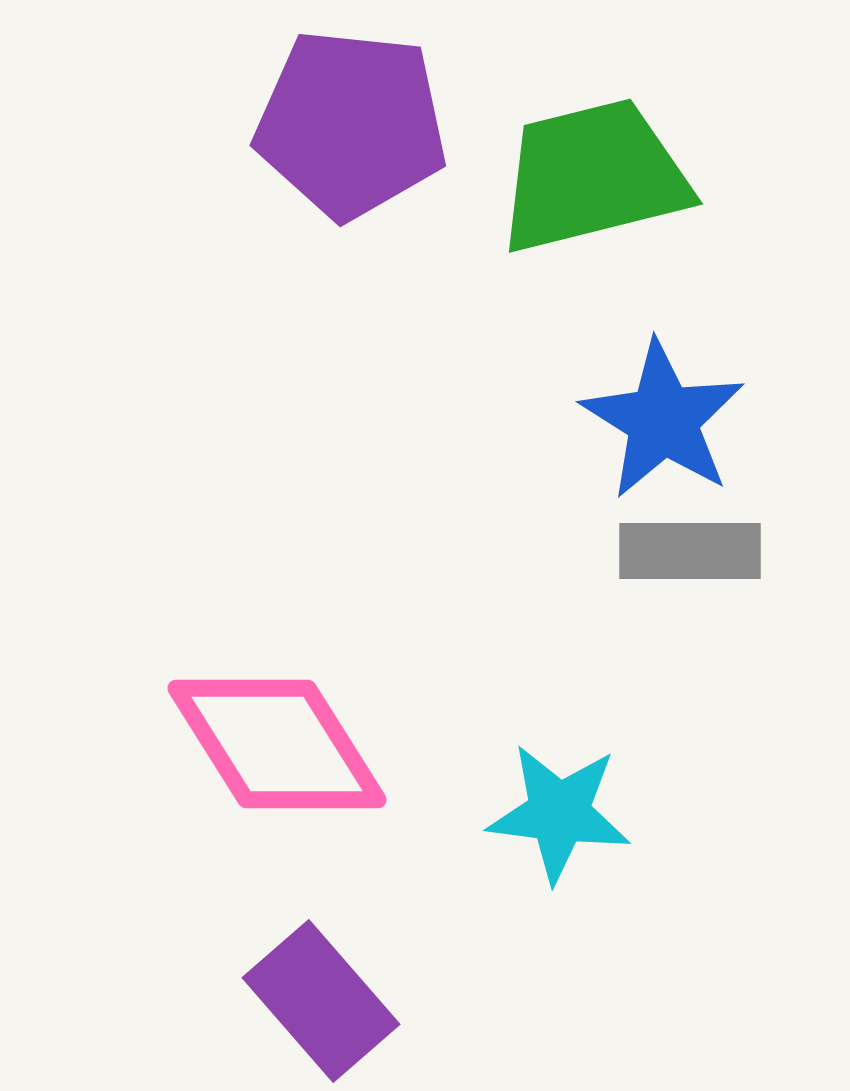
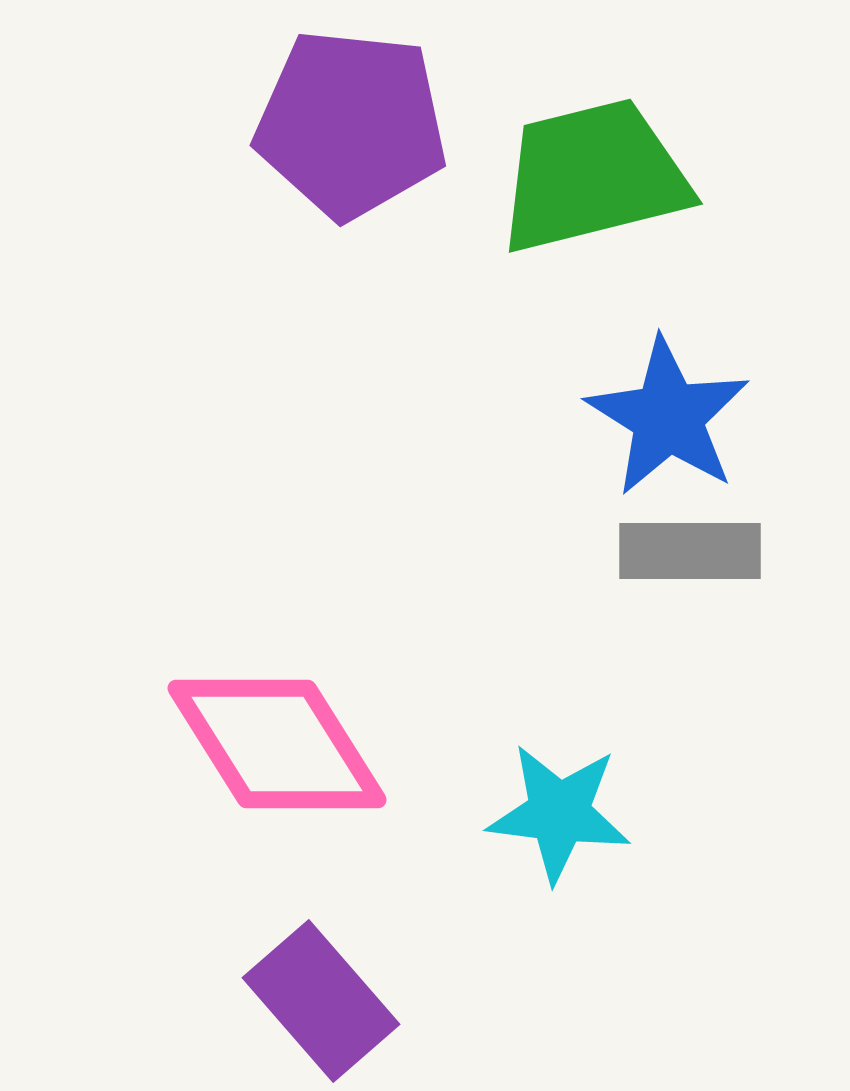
blue star: moved 5 px right, 3 px up
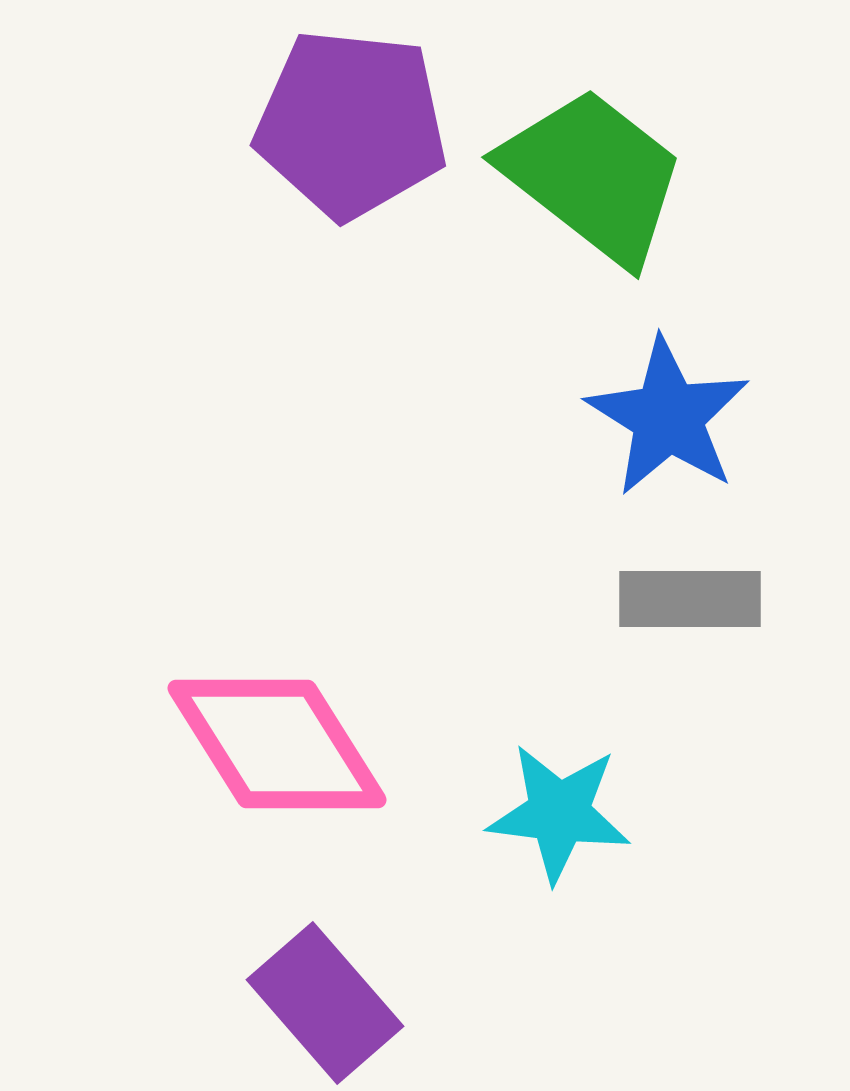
green trapezoid: rotated 52 degrees clockwise
gray rectangle: moved 48 px down
purple rectangle: moved 4 px right, 2 px down
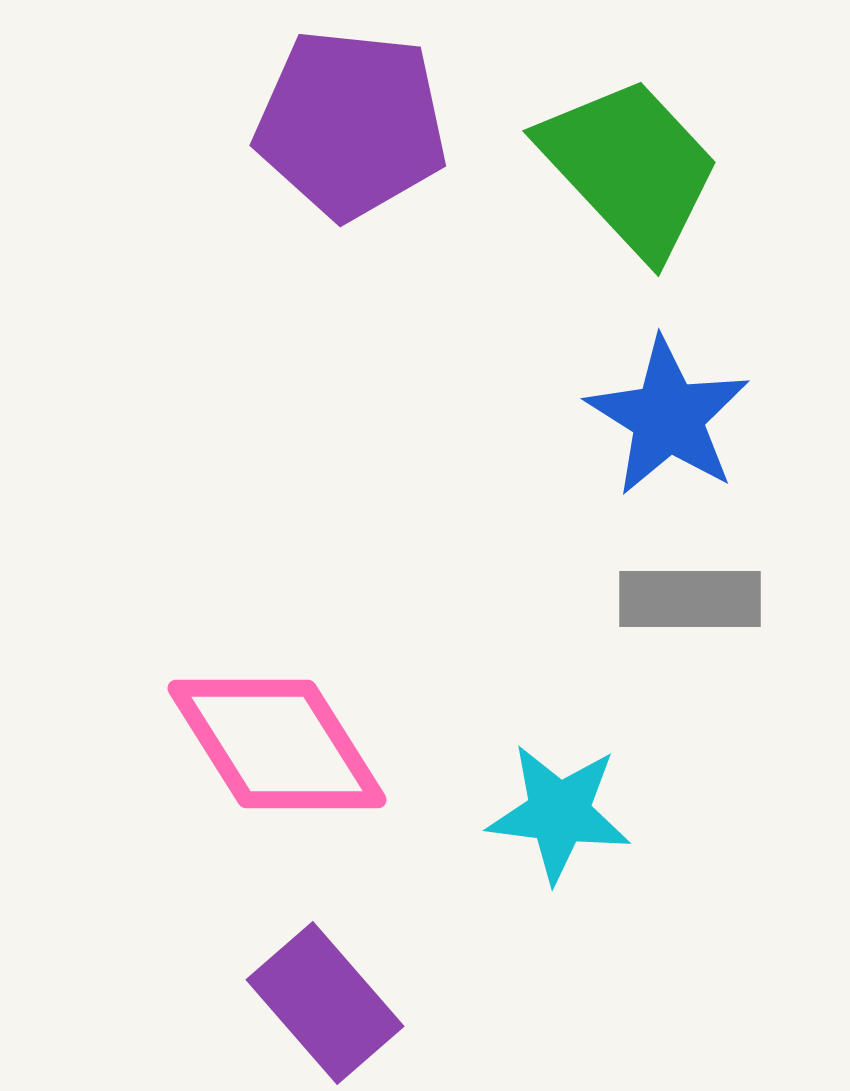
green trapezoid: moved 37 px right, 9 px up; rotated 9 degrees clockwise
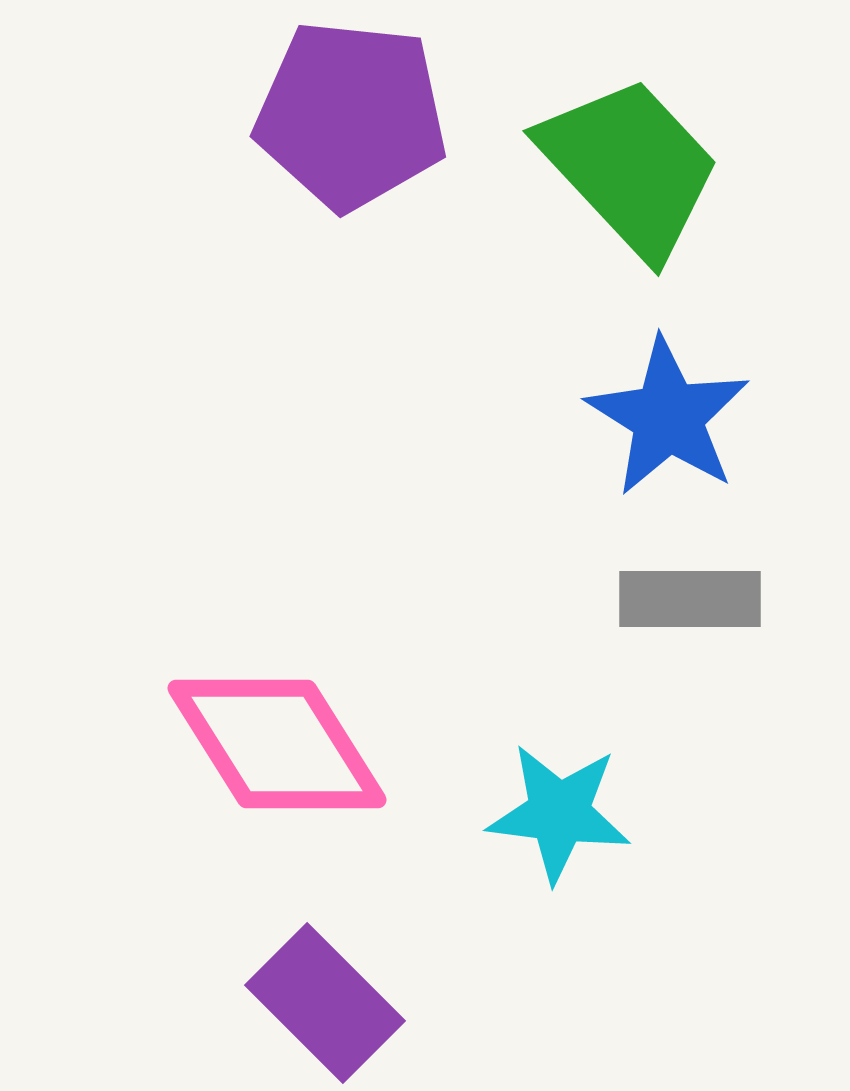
purple pentagon: moved 9 px up
purple rectangle: rotated 4 degrees counterclockwise
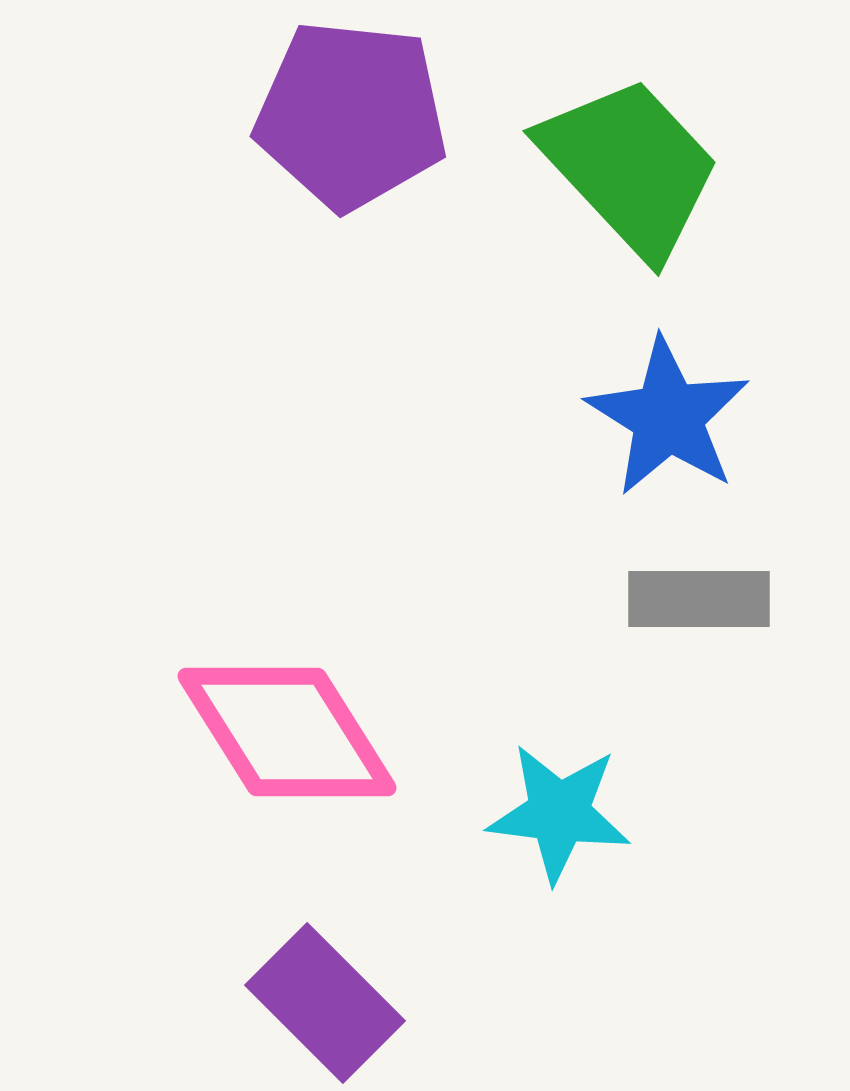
gray rectangle: moved 9 px right
pink diamond: moved 10 px right, 12 px up
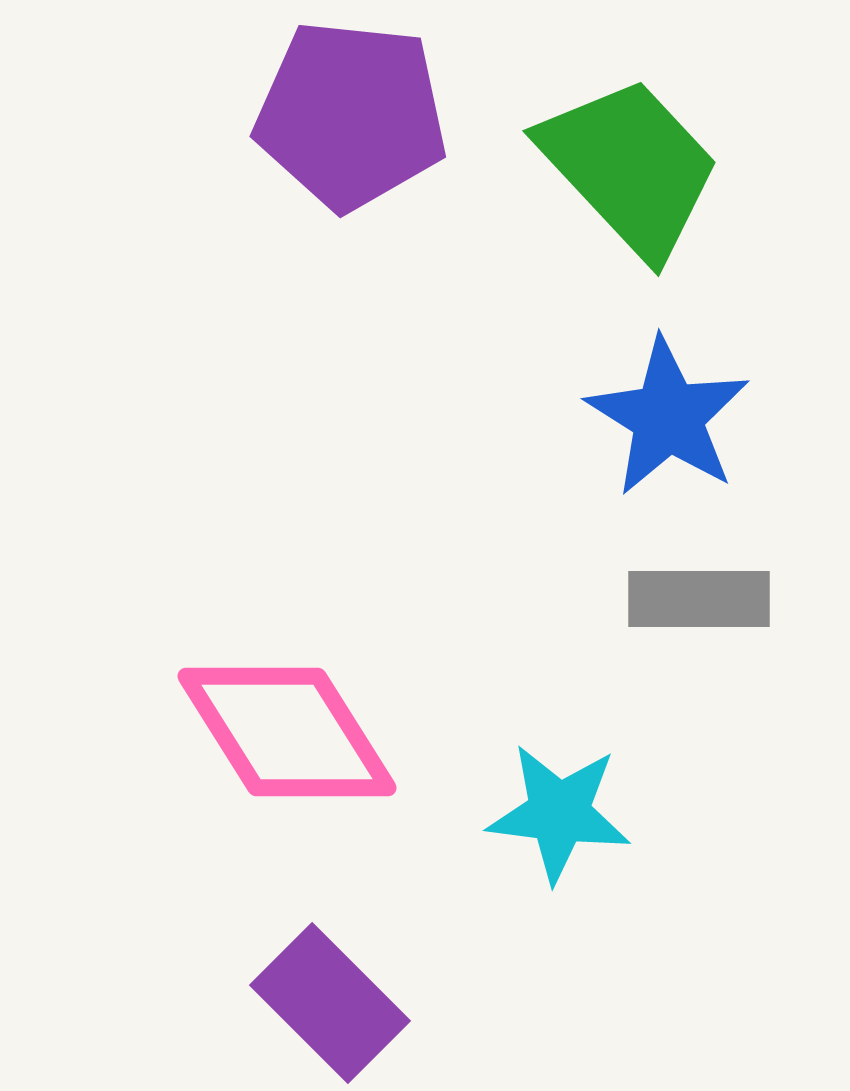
purple rectangle: moved 5 px right
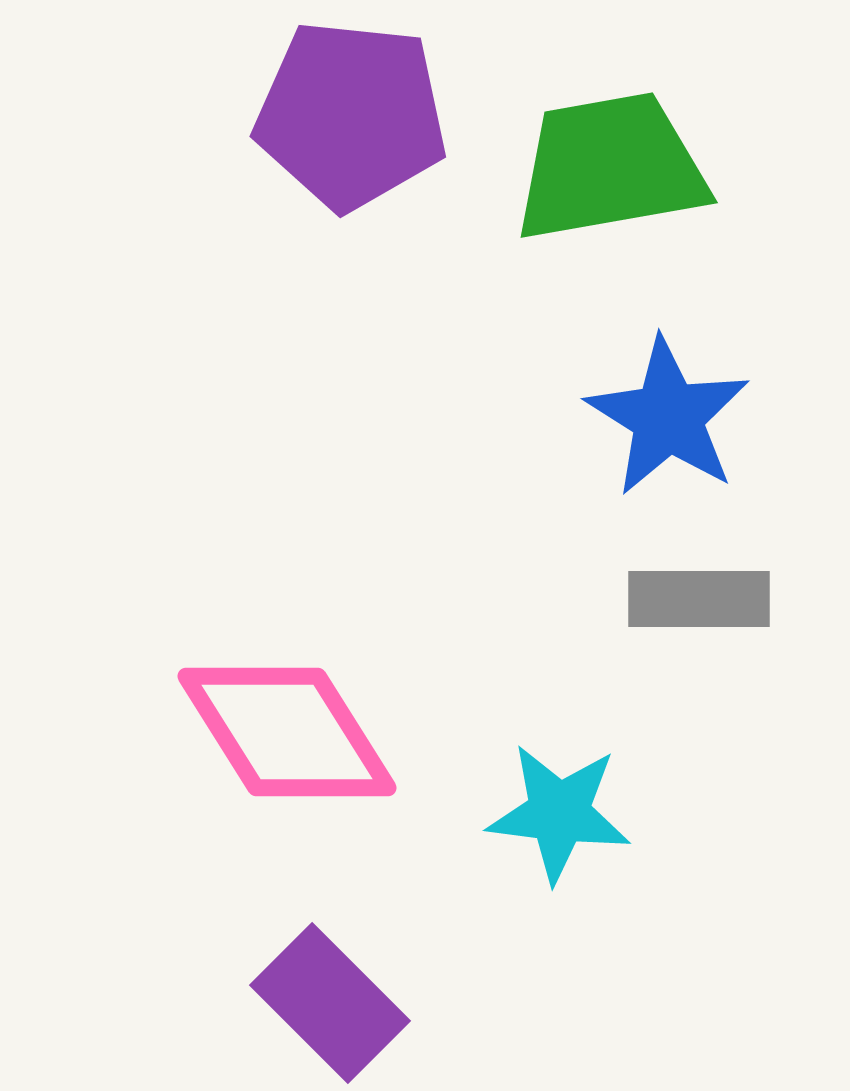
green trapezoid: moved 20 px left; rotated 57 degrees counterclockwise
